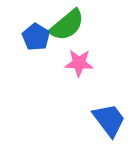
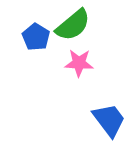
green semicircle: moved 6 px right
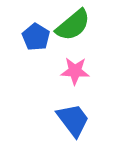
pink star: moved 4 px left, 8 px down
blue trapezoid: moved 36 px left
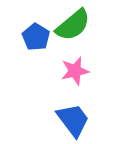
pink star: rotated 16 degrees counterclockwise
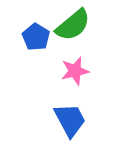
blue trapezoid: moved 3 px left; rotated 9 degrees clockwise
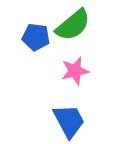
blue pentagon: rotated 24 degrees counterclockwise
blue trapezoid: moved 1 px left, 1 px down
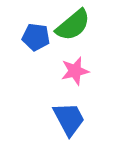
blue trapezoid: moved 2 px up
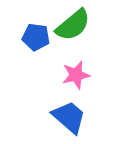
pink star: moved 1 px right, 4 px down
blue trapezoid: moved 2 px up; rotated 21 degrees counterclockwise
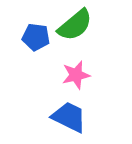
green semicircle: moved 2 px right
blue trapezoid: rotated 15 degrees counterclockwise
